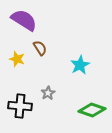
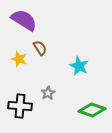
yellow star: moved 2 px right
cyan star: moved 1 px left, 1 px down; rotated 18 degrees counterclockwise
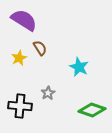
yellow star: moved 1 px up; rotated 28 degrees clockwise
cyan star: moved 1 px down
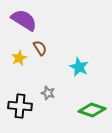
gray star: rotated 24 degrees counterclockwise
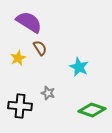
purple semicircle: moved 5 px right, 2 px down
yellow star: moved 1 px left
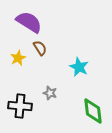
gray star: moved 2 px right
green diamond: moved 1 px right, 1 px down; rotated 64 degrees clockwise
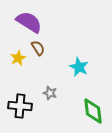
brown semicircle: moved 2 px left
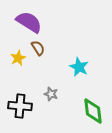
gray star: moved 1 px right, 1 px down
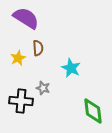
purple semicircle: moved 3 px left, 4 px up
brown semicircle: rotated 28 degrees clockwise
cyan star: moved 8 px left, 1 px down
gray star: moved 8 px left, 6 px up
black cross: moved 1 px right, 5 px up
